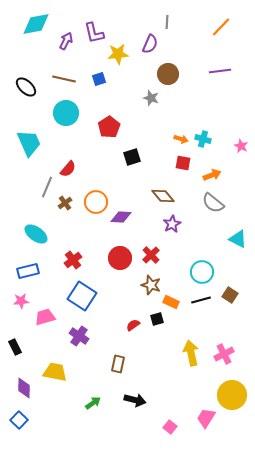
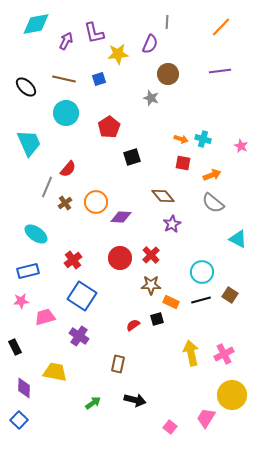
brown star at (151, 285): rotated 18 degrees counterclockwise
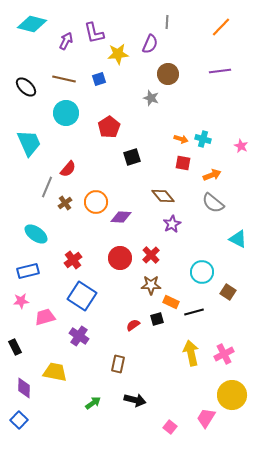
cyan diamond at (36, 24): moved 4 px left; rotated 24 degrees clockwise
brown square at (230, 295): moved 2 px left, 3 px up
black line at (201, 300): moved 7 px left, 12 px down
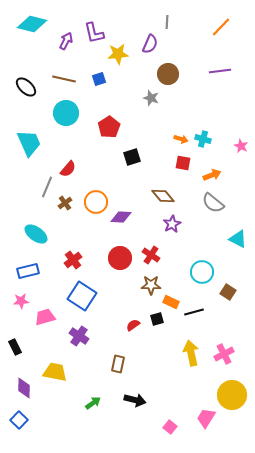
red cross at (151, 255): rotated 12 degrees counterclockwise
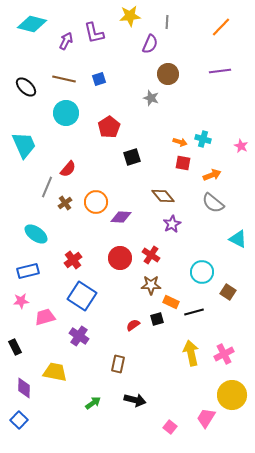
yellow star at (118, 54): moved 12 px right, 38 px up
orange arrow at (181, 139): moved 1 px left, 3 px down
cyan trapezoid at (29, 143): moved 5 px left, 2 px down
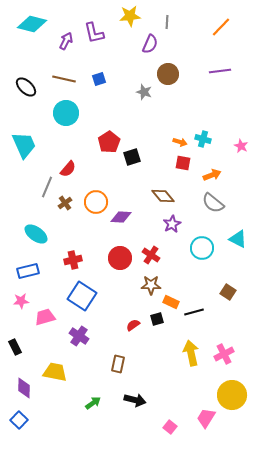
gray star at (151, 98): moved 7 px left, 6 px up
red pentagon at (109, 127): moved 15 px down
red cross at (73, 260): rotated 24 degrees clockwise
cyan circle at (202, 272): moved 24 px up
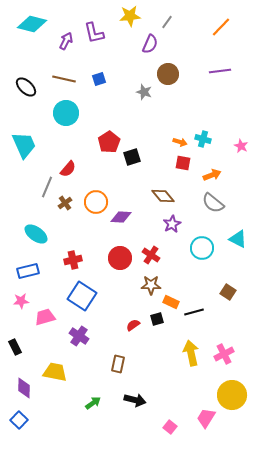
gray line at (167, 22): rotated 32 degrees clockwise
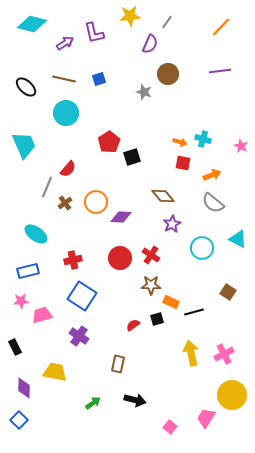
purple arrow at (66, 41): moved 1 px left, 2 px down; rotated 30 degrees clockwise
pink trapezoid at (45, 317): moved 3 px left, 2 px up
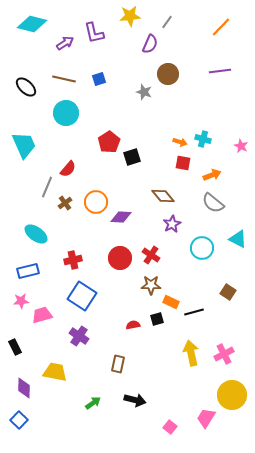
red semicircle at (133, 325): rotated 24 degrees clockwise
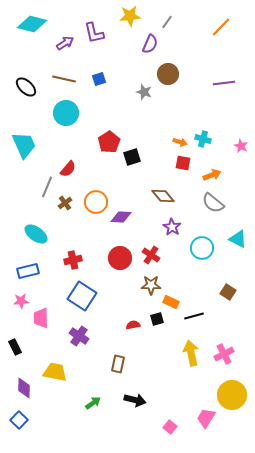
purple line at (220, 71): moved 4 px right, 12 px down
purple star at (172, 224): moved 3 px down; rotated 12 degrees counterclockwise
black line at (194, 312): moved 4 px down
pink trapezoid at (42, 315): moved 1 px left, 3 px down; rotated 75 degrees counterclockwise
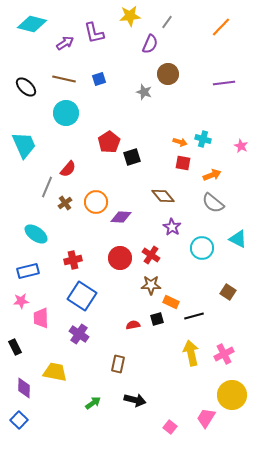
purple cross at (79, 336): moved 2 px up
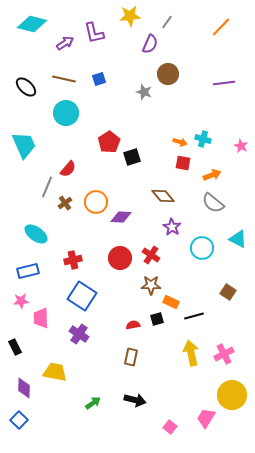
brown rectangle at (118, 364): moved 13 px right, 7 px up
